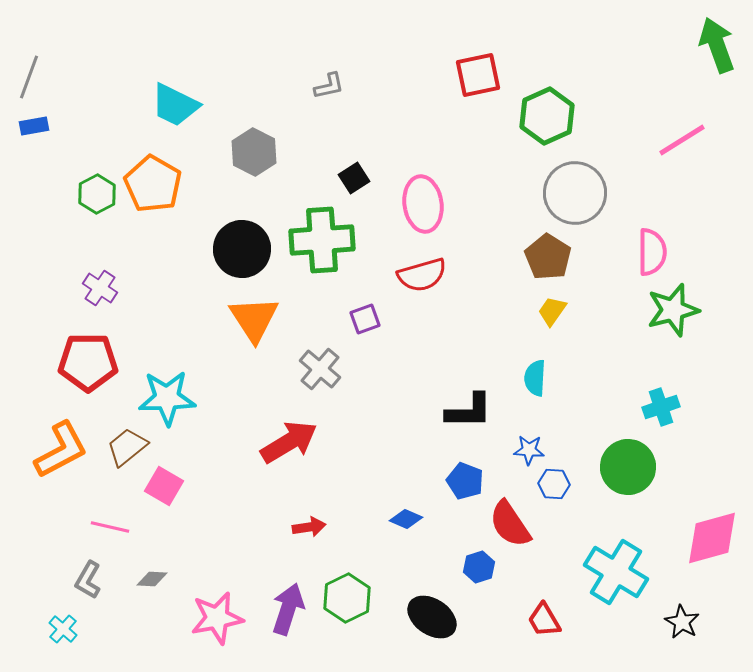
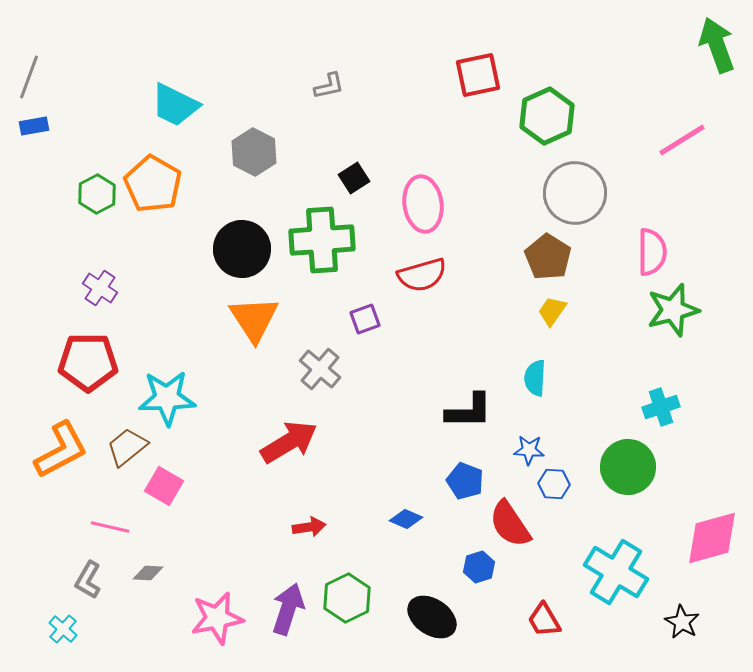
gray diamond at (152, 579): moved 4 px left, 6 px up
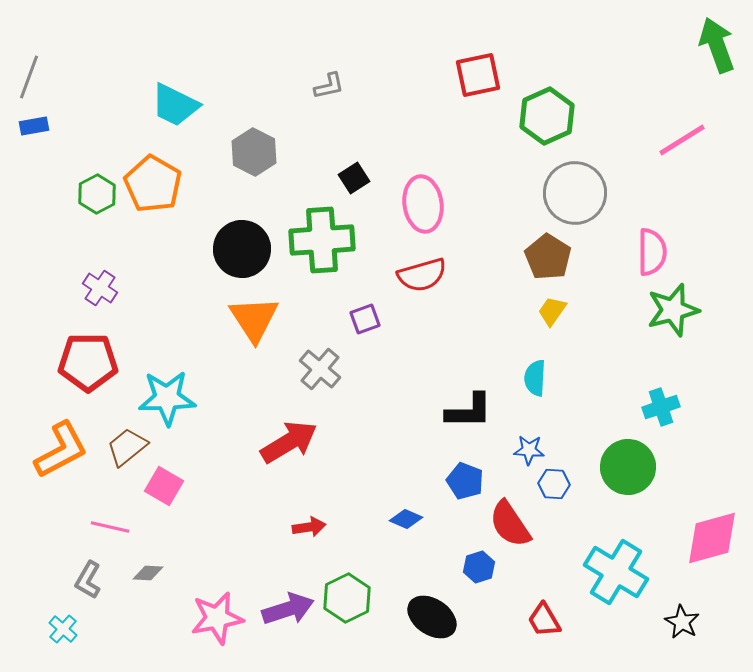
purple arrow at (288, 609): rotated 54 degrees clockwise
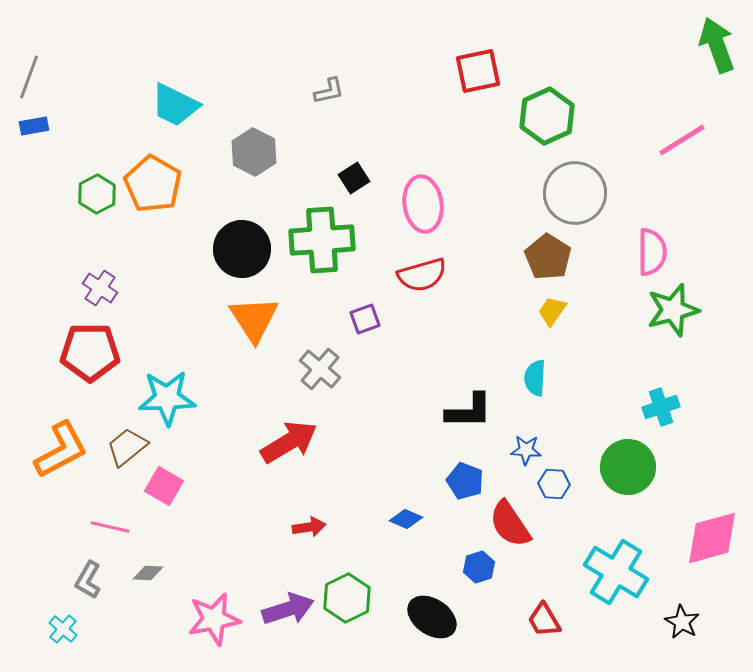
red square at (478, 75): moved 4 px up
gray L-shape at (329, 86): moved 5 px down
red pentagon at (88, 362): moved 2 px right, 10 px up
blue star at (529, 450): moved 3 px left
pink star at (217, 618): moved 3 px left, 1 px down
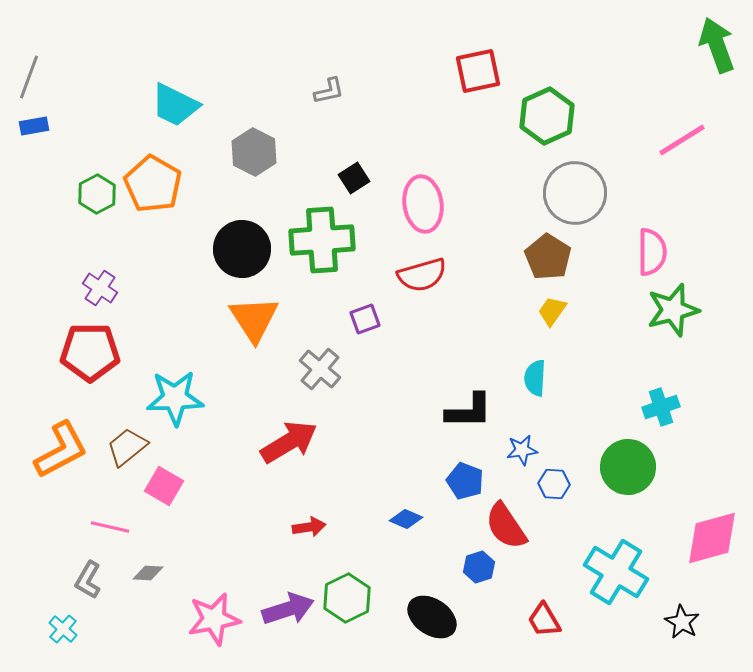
cyan star at (167, 398): moved 8 px right
blue star at (526, 450): moved 4 px left; rotated 12 degrees counterclockwise
red semicircle at (510, 524): moved 4 px left, 2 px down
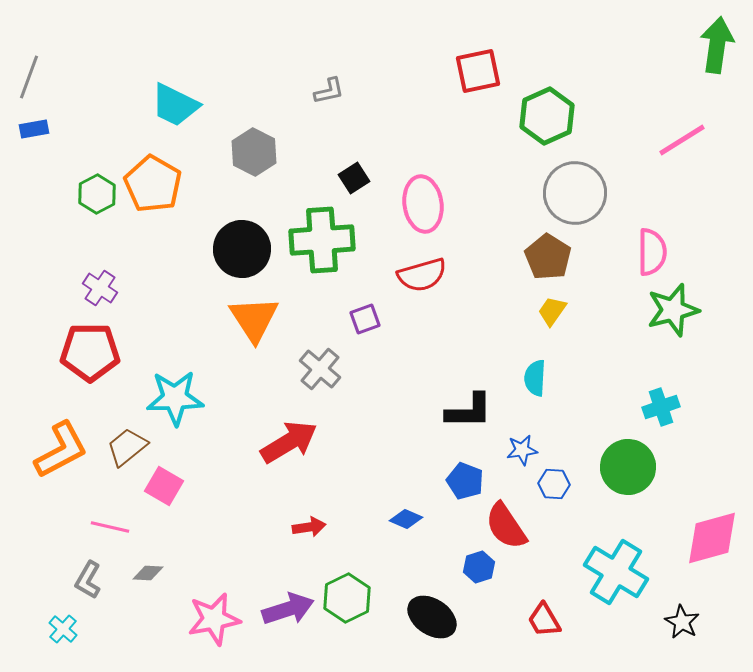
green arrow at (717, 45): rotated 28 degrees clockwise
blue rectangle at (34, 126): moved 3 px down
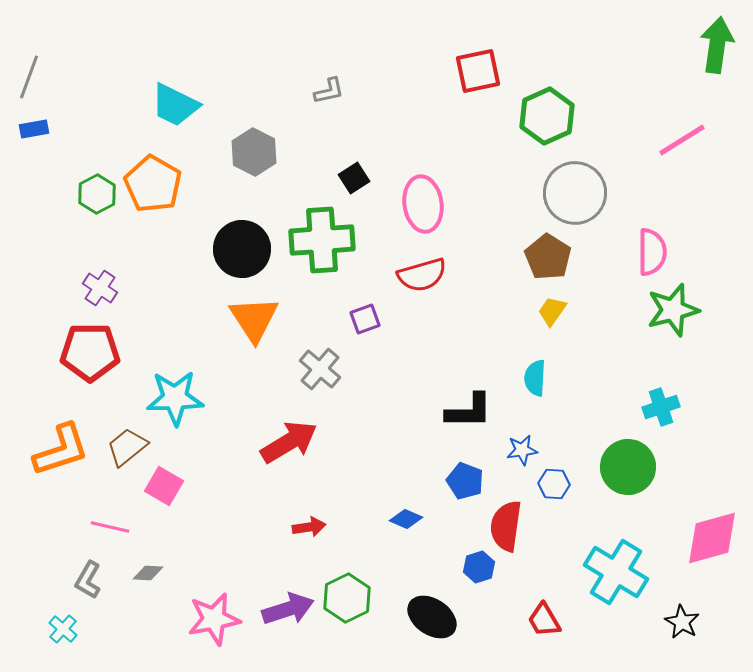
orange L-shape at (61, 450): rotated 10 degrees clockwise
red semicircle at (506, 526): rotated 42 degrees clockwise
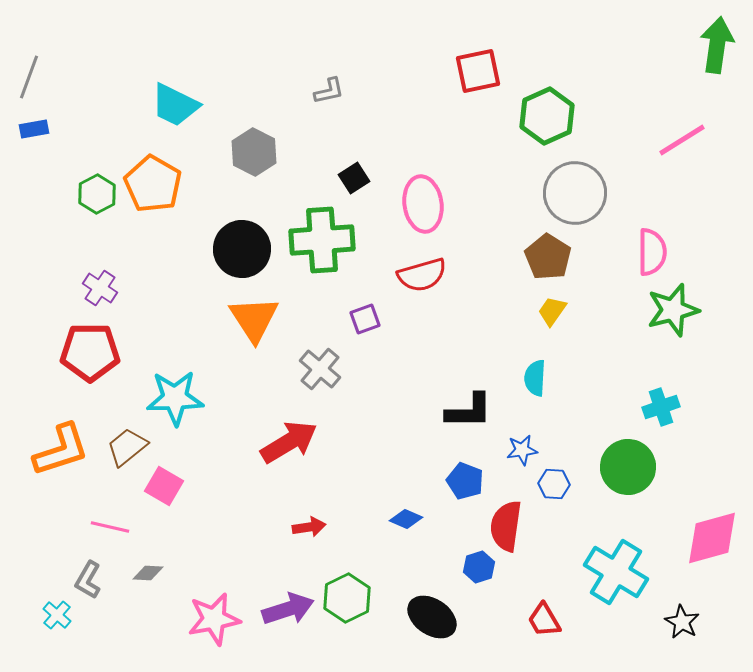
cyan cross at (63, 629): moved 6 px left, 14 px up
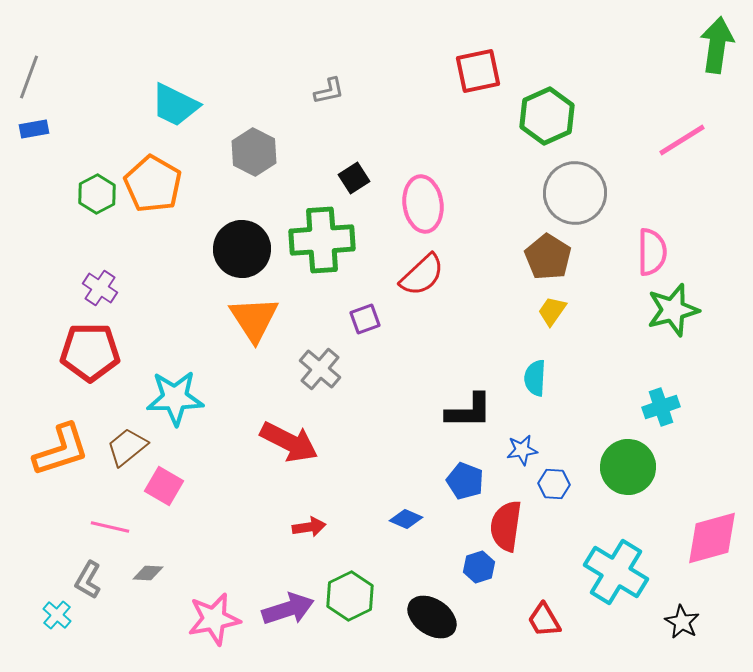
red semicircle at (422, 275): rotated 27 degrees counterclockwise
red arrow at (289, 442): rotated 58 degrees clockwise
green hexagon at (347, 598): moved 3 px right, 2 px up
